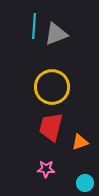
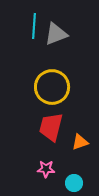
cyan circle: moved 11 px left
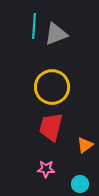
orange triangle: moved 5 px right, 3 px down; rotated 18 degrees counterclockwise
cyan circle: moved 6 px right, 1 px down
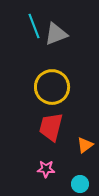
cyan line: rotated 25 degrees counterclockwise
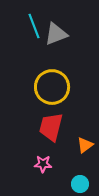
pink star: moved 3 px left, 5 px up
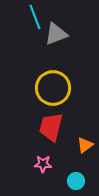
cyan line: moved 1 px right, 9 px up
yellow circle: moved 1 px right, 1 px down
cyan circle: moved 4 px left, 3 px up
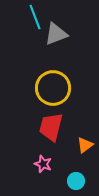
pink star: rotated 18 degrees clockwise
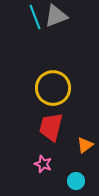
gray triangle: moved 18 px up
